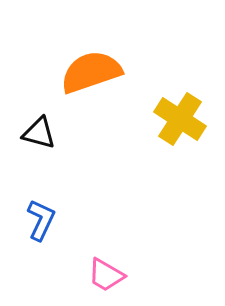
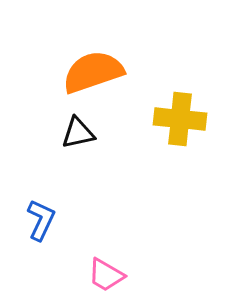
orange semicircle: moved 2 px right
yellow cross: rotated 27 degrees counterclockwise
black triangle: moved 39 px right; rotated 27 degrees counterclockwise
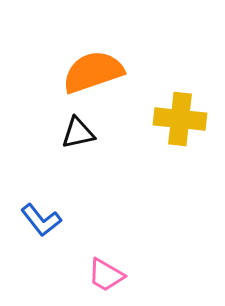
blue L-shape: rotated 117 degrees clockwise
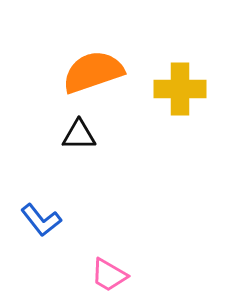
yellow cross: moved 30 px up; rotated 6 degrees counterclockwise
black triangle: moved 1 px right, 2 px down; rotated 12 degrees clockwise
pink trapezoid: moved 3 px right
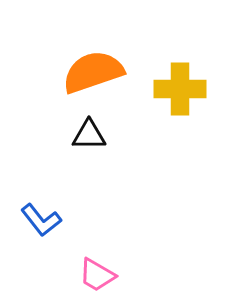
black triangle: moved 10 px right
pink trapezoid: moved 12 px left
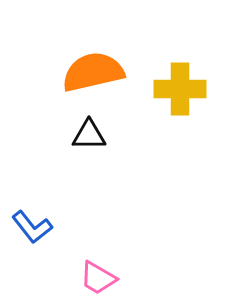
orange semicircle: rotated 6 degrees clockwise
blue L-shape: moved 9 px left, 7 px down
pink trapezoid: moved 1 px right, 3 px down
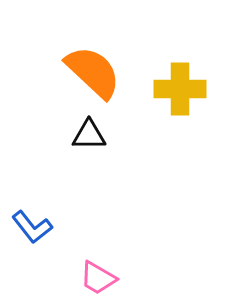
orange semicircle: rotated 56 degrees clockwise
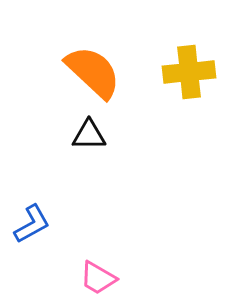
yellow cross: moved 9 px right, 17 px up; rotated 6 degrees counterclockwise
blue L-shape: moved 3 px up; rotated 81 degrees counterclockwise
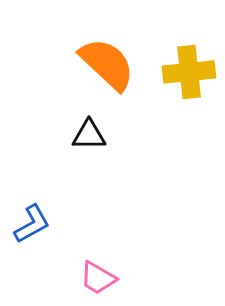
orange semicircle: moved 14 px right, 8 px up
